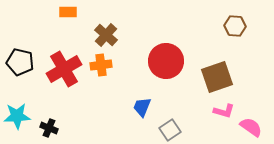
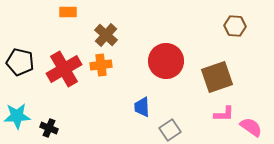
blue trapezoid: rotated 25 degrees counterclockwise
pink L-shape: moved 3 px down; rotated 15 degrees counterclockwise
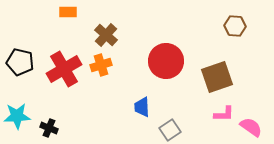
orange cross: rotated 10 degrees counterclockwise
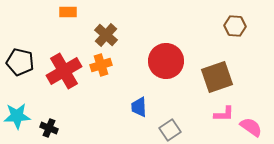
red cross: moved 2 px down
blue trapezoid: moved 3 px left
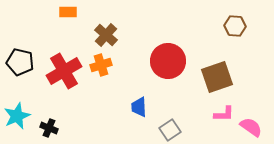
red circle: moved 2 px right
cyan star: rotated 20 degrees counterclockwise
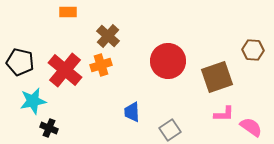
brown hexagon: moved 18 px right, 24 px down
brown cross: moved 2 px right, 1 px down
red cross: moved 1 px right, 1 px up; rotated 20 degrees counterclockwise
blue trapezoid: moved 7 px left, 5 px down
cyan star: moved 16 px right, 15 px up; rotated 12 degrees clockwise
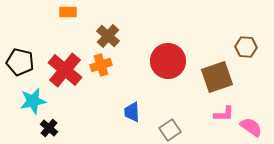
brown hexagon: moved 7 px left, 3 px up
black cross: rotated 18 degrees clockwise
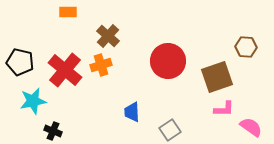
pink L-shape: moved 5 px up
black cross: moved 4 px right, 3 px down; rotated 18 degrees counterclockwise
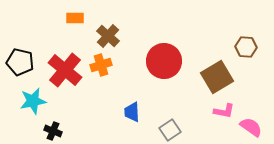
orange rectangle: moved 7 px right, 6 px down
red circle: moved 4 px left
brown square: rotated 12 degrees counterclockwise
pink L-shape: moved 2 px down; rotated 10 degrees clockwise
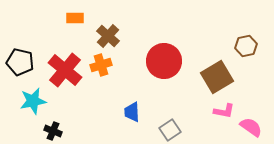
brown hexagon: moved 1 px up; rotated 15 degrees counterclockwise
